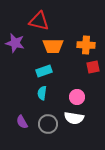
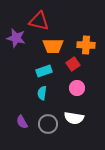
purple star: moved 1 px right, 5 px up
red square: moved 20 px left, 3 px up; rotated 24 degrees counterclockwise
pink circle: moved 9 px up
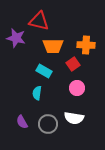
cyan rectangle: rotated 49 degrees clockwise
cyan semicircle: moved 5 px left
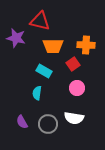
red triangle: moved 1 px right
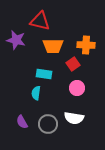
purple star: moved 2 px down
cyan rectangle: moved 3 px down; rotated 21 degrees counterclockwise
cyan semicircle: moved 1 px left
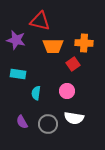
orange cross: moved 2 px left, 2 px up
cyan rectangle: moved 26 px left
pink circle: moved 10 px left, 3 px down
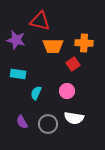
cyan semicircle: rotated 16 degrees clockwise
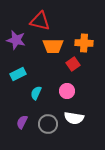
cyan rectangle: rotated 35 degrees counterclockwise
purple semicircle: rotated 56 degrees clockwise
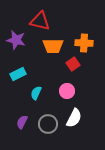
white semicircle: rotated 72 degrees counterclockwise
